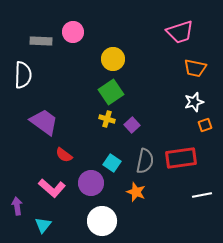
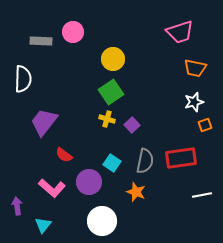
white semicircle: moved 4 px down
purple trapezoid: rotated 88 degrees counterclockwise
purple circle: moved 2 px left, 1 px up
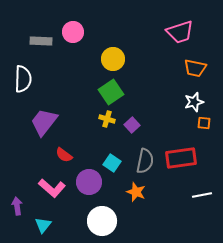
orange square: moved 1 px left, 2 px up; rotated 24 degrees clockwise
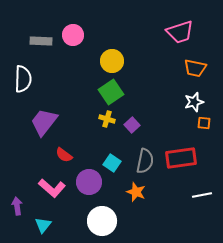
pink circle: moved 3 px down
yellow circle: moved 1 px left, 2 px down
